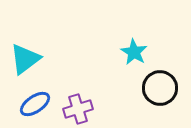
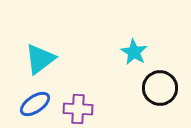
cyan triangle: moved 15 px right
purple cross: rotated 20 degrees clockwise
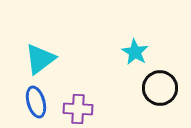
cyan star: moved 1 px right
blue ellipse: moved 1 px right, 2 px up; rotated 72 degrees counterclockwise
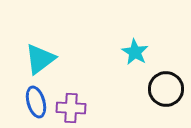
black circle: moved 6 px right, 1 px down
purple cross: moved 7 px left, 1 px up
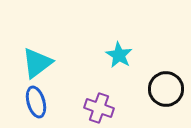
cyan star: moved 16 px left, 3 px down
cyan triangle: moved 3 px left, 4 px down
purple cross: moved 28 px right; rotated 16 degrees clockwise
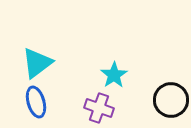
cyan star: moved 5 px left, 20 px down; rotated 8 degrees clockwise
black circle: moved 5 px right, 11 px down
